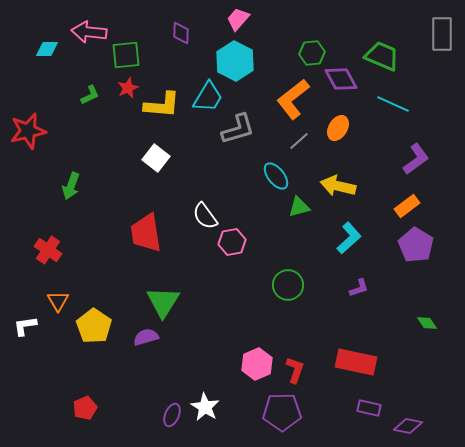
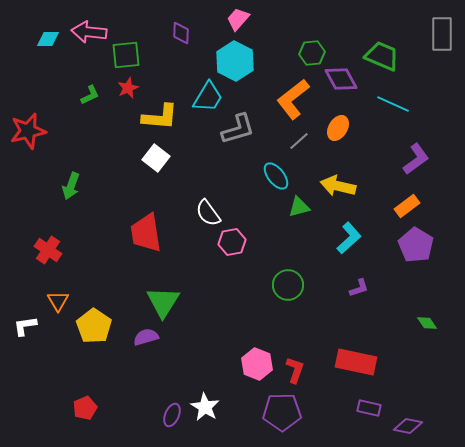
cyan diamond at (47, 49): moved 1 px right, 10 px up
yellow L-shape at (162, 105): moved 2 px left, 12 px down
white semicircle at (205, 216): moved 3 px right, 3 px up
pink hexagon at (257, 364): rotated 16 degrees counterclockwise
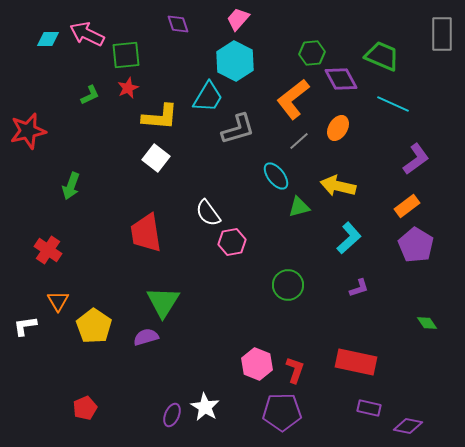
pink arrow at (89, 32): moved 2 px left, 2 px down; rotated 20 degrees clockwise
purple diamond at (181, 33): moved 3 px left, 9 px up; rotated 20 degrees counterclockwise
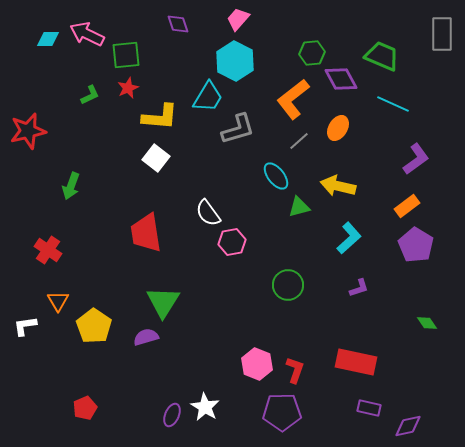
purple diamond at (408, 426): rotated 24 degrees counterclockwise
